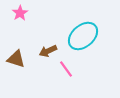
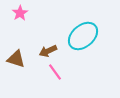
pink line: moved 11 px left, 3 px down
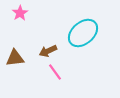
cyan ellipse: moved 3 px up
brown triangle: moved 1 px left, 1 px up; rotated 24 degrees counterclockwise
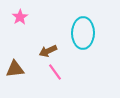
pink star: moved 4 px down
cyan ellipse: rotated 48 degrees counterclockwise
brown triangle: moved 11 px down
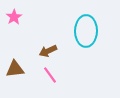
pink star: moved 6 px left
cyan ellipse: moved 3 px right, 2 px up
pink line: moved 5 px left, 3 px down
